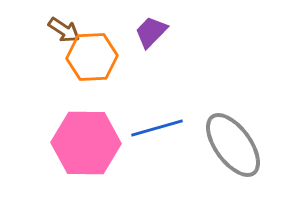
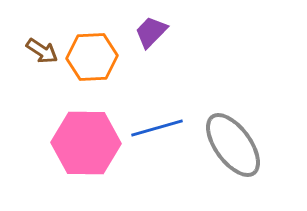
brown arrow: moved 22 px left, 21 px down
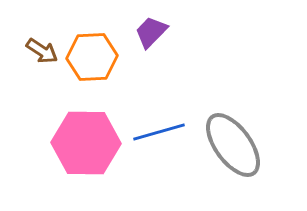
blue line: moved 2 px right, 4 px down
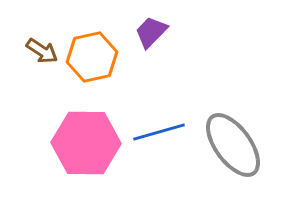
orange hexagon: rotated 9 degrees counterclockwise
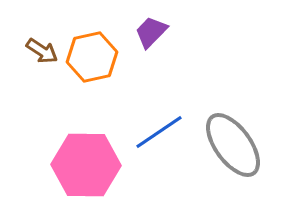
blue line: rotated 18 degrees counterclockwise
pink hexagon: moved 22 px down
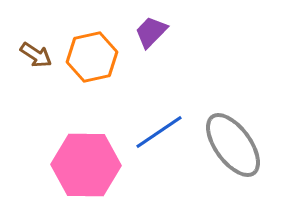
brown arrow: moved 6 px left, 4 px down
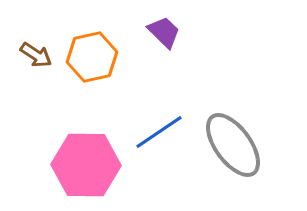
purple trapezoid: moved 13 px right; rotated 90 degrees clockwise
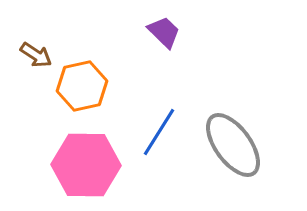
orange hexagon: moved 10 px left, 29 px down
blue line: rotated 24 degrees counterclockwise
